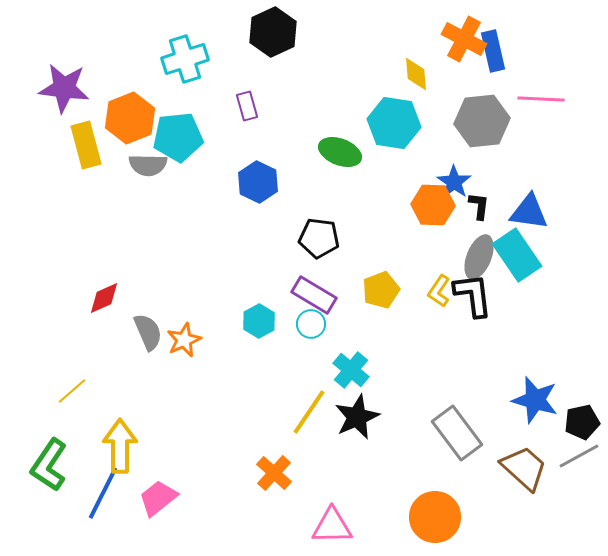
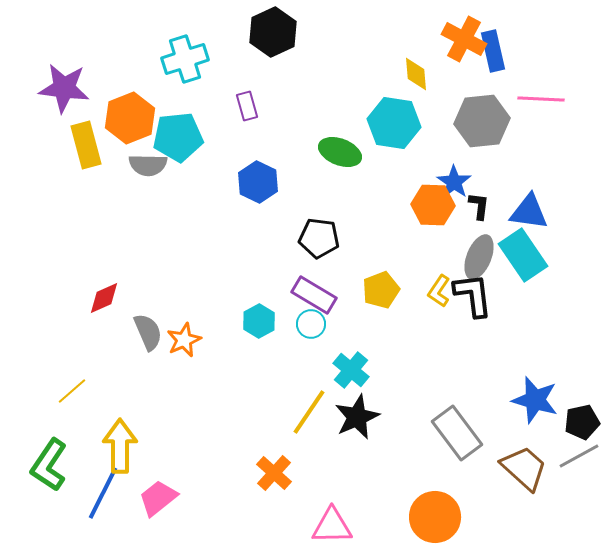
cyan rectangle at (517, 255): moved 6 px right
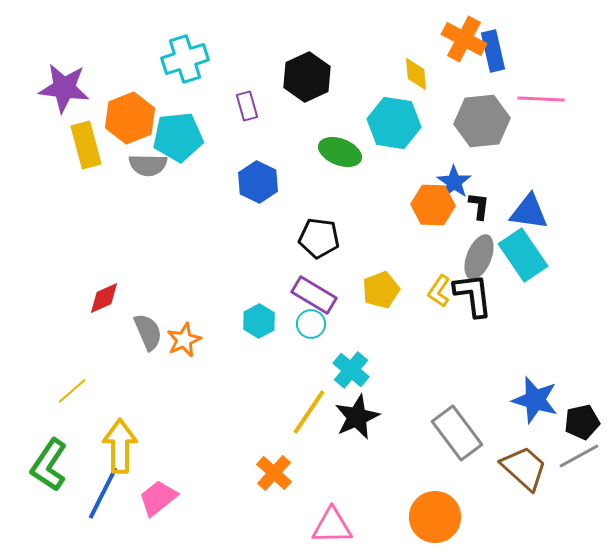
black hexagon at (273, 32): moved 34 px right, 45 px down
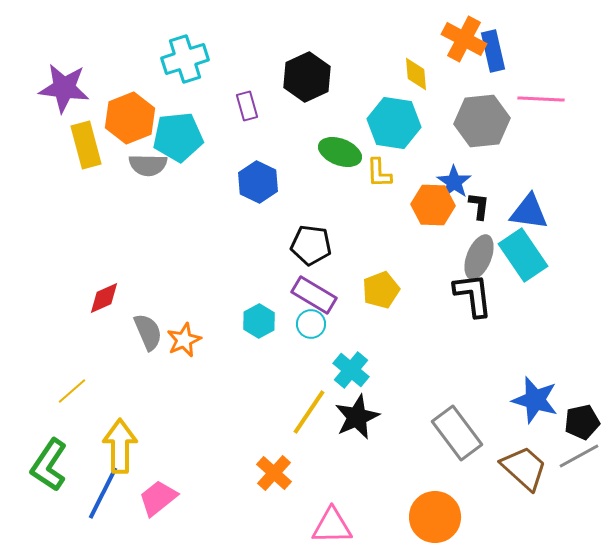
black pentagon at (319, 238): moved 8 px left, 7 px down
yellow L-shape at (439, 291): moved 60 px left, 118 px up; rotated 36 degrees counterclockwise
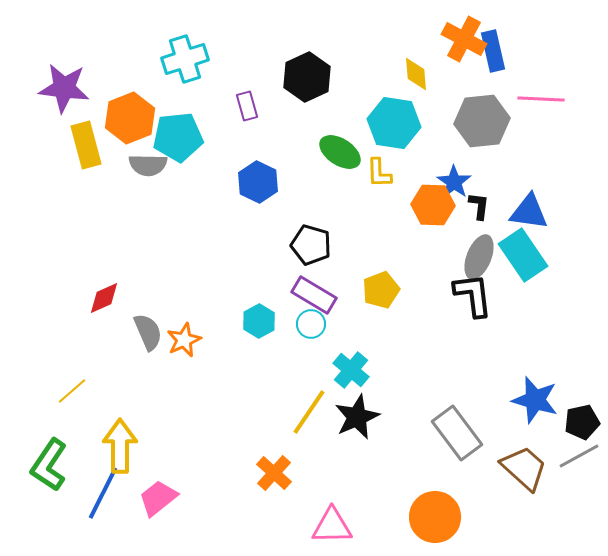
green ellipse at (340, 152): rotated 12 degrees clockwise
black pentagon at (311, 245): rotated 9 degrees clockwise
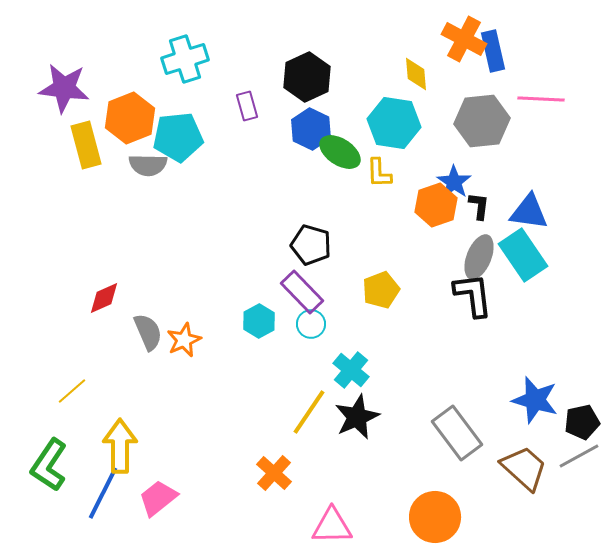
blue hexagon at (258, 182): moved 53 px right, 53 px up
orange hexagon at (433, 205): moved 3 px right; rotated 21 degrees counterclockwise
purple rectangle at (314, 295): moved 12 px left, 3 px up; rotated 15 degrees clockwise
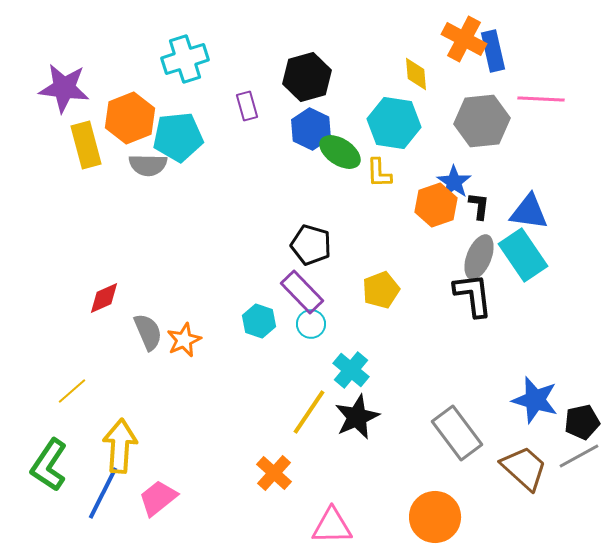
black hexagon at (307, 77): rotated 9 degrees clockwise
cyan hexagon at (259, 321): rotated 12 degrees counterclockwise
yellow arrow at (120, 446): rotated 4 degrees clockwise
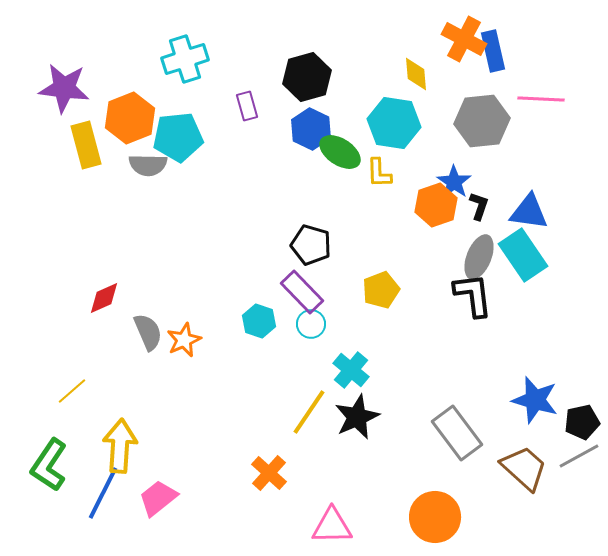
black L-shape at (479, 206): rotated 12 degrees clockwise
orange cross at (274, 473): moved 5 px left
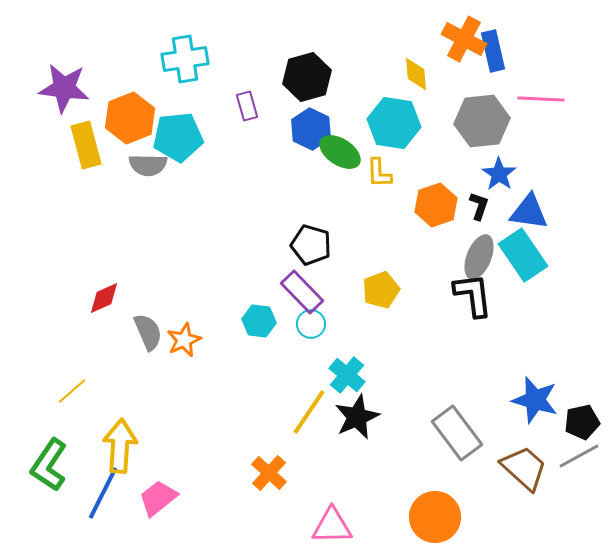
cyan cross at (185, 59): rotated 9 degrees clockwise
blue star at (454, 182): moved 45 px right, 8 px up
cyan hexagon at (259, 321): rotated 12 degrees counterclockwise
cyan cross at (351, 370): moved 4 px left, 5 px down
